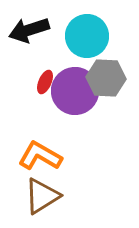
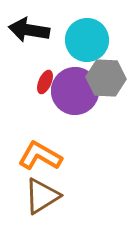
black arrow: rotated 27 degrees clockwise
cyan circle: moved 4 px down
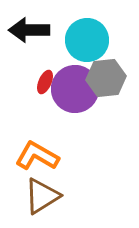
black arrow: rotated 9 degrees counterclockwise
gray hexagon: rotated 9 degrees counterclockwise
purple circle: moved 2 px up
orange L-shape: moved 3 px left
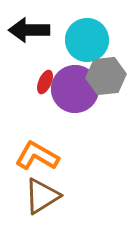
gray hexagon: moved 2 px up
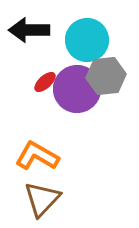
red ellipse: rotated 25 degrees clockwise
purple circle: moved 2 px right
brown triangle: moved 3 px down; rotated 15 degrees counterclockwise
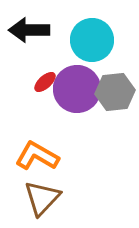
cyan circle: moved 5 px right
gray hexagon: moved 9 px right, 16 px down
brown triangle: moved 1 px up
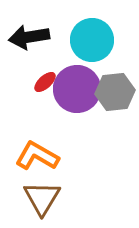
black arrow: moved 7 px down; rotated 9 degrees counterclockwise
brown triangle: rotated 12 degrees counterclockwise
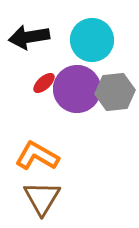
red ellipse: moved 1 px left, 1 px down
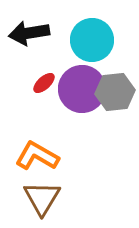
black arrow: moved 4 px up
purple circle: moved 5 px right
